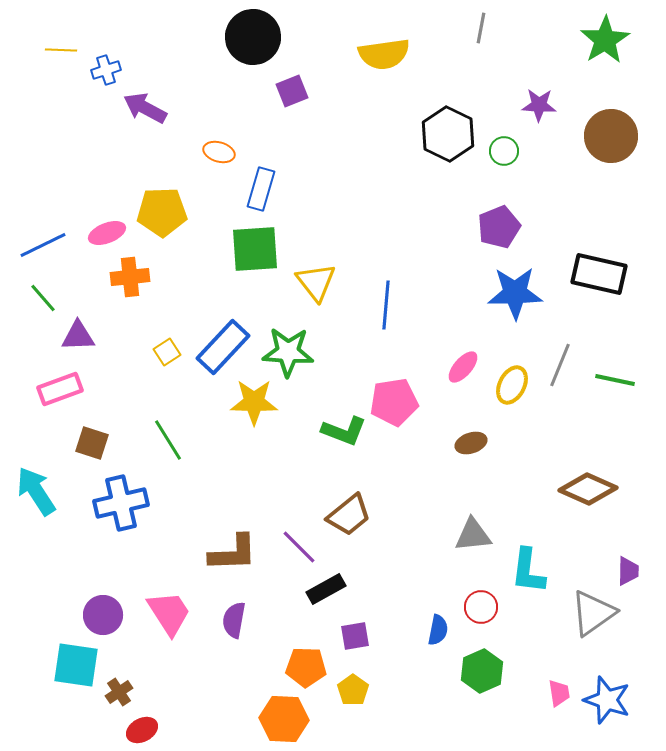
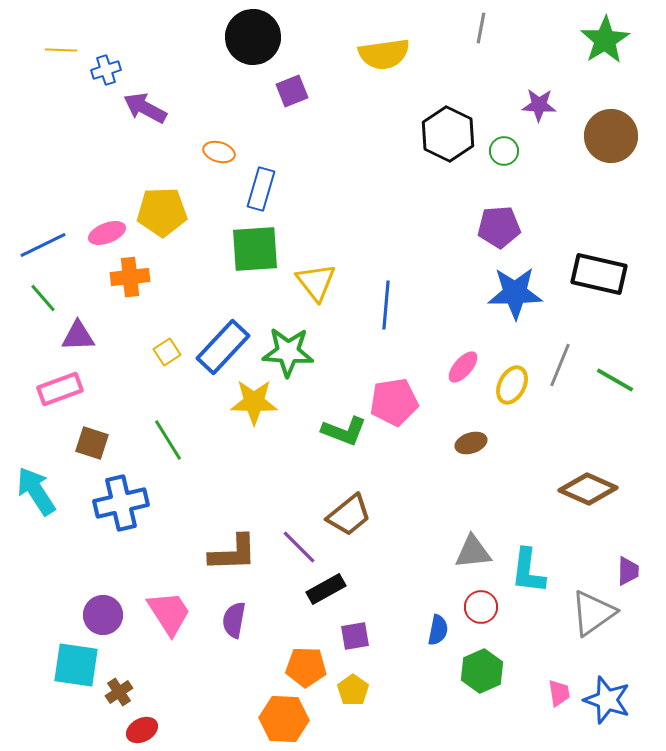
purple pentagon at (499, 227): rotated 18 degrees clockwise
green line at (615, 380): rotated 18 degrees clockwise
gray triangle at (473, 535): moved 17 px down
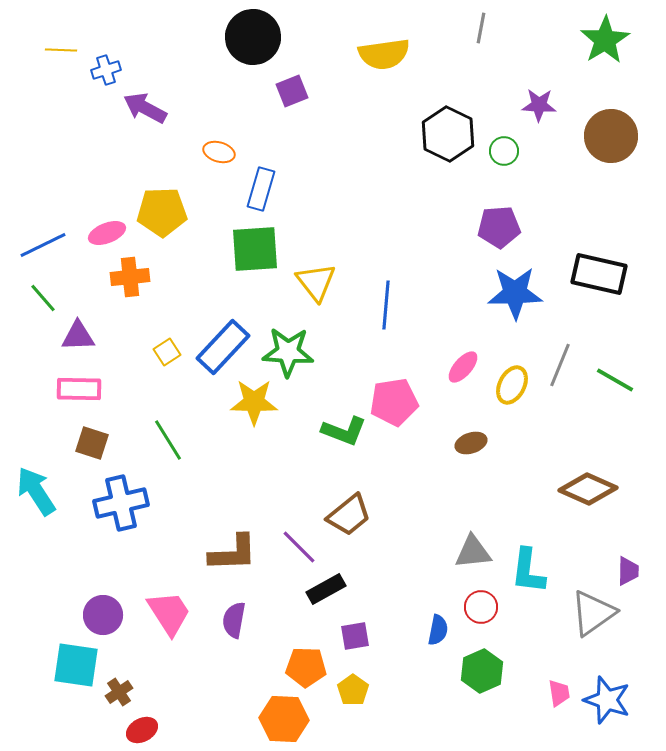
pink rectangle at (60, 389): moved 19 px right; rotated 21 degrees clockwise
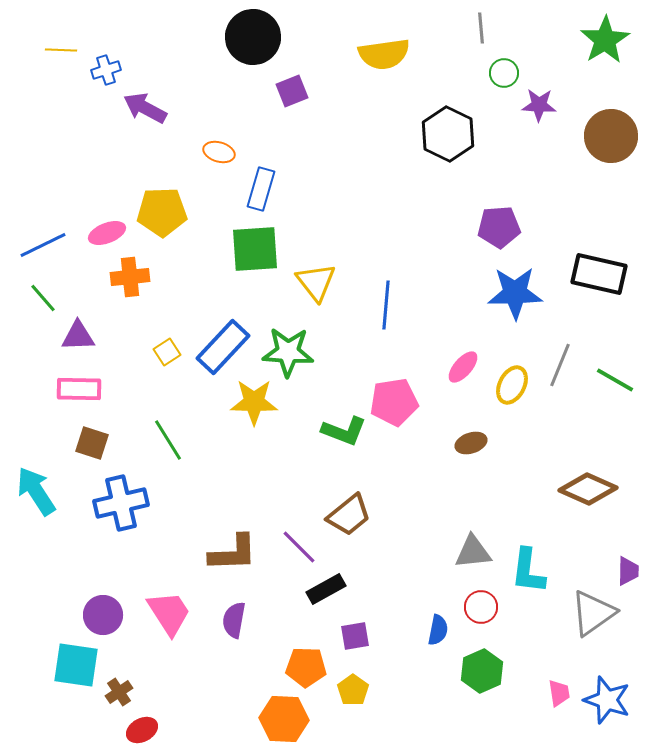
gray line at (481, 28): rotated 16 degrees counterclockwise
green circle at (504, 151): moved 78 px up
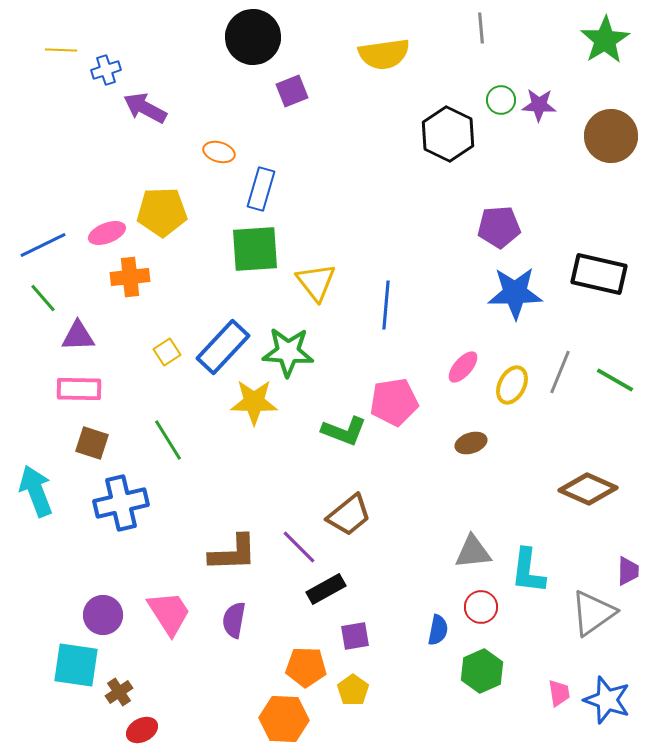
green circle at (504, 73): moved 3 px left, 27 px down
gray line at (560, 365): moved 7 px down
cyan arrow at (36, 491): rotated 12 degrees clockwise
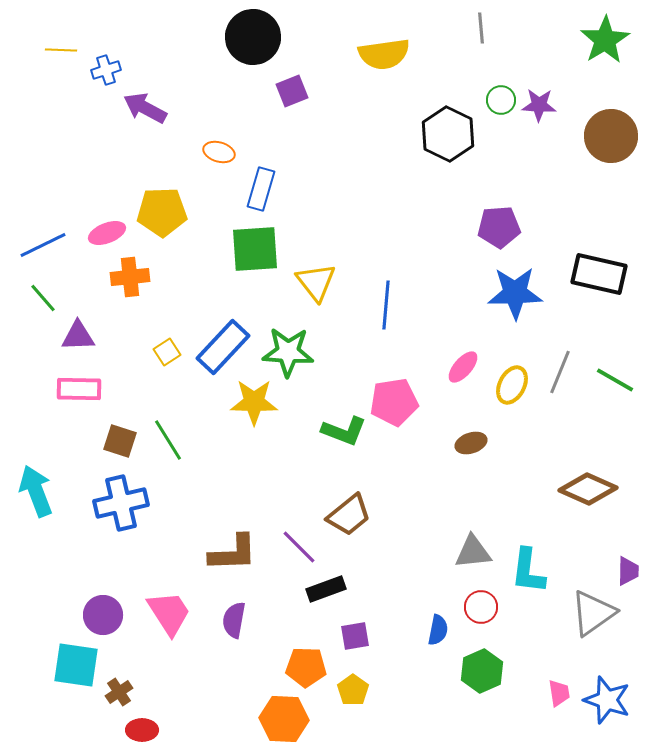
brown square at (92, 443): moved 28 px right, 2 px up
black rectangle at (326, 589): rotated 9 degrees clockwise
red ellipse at (142, 730): rotated 28 degrees clockwise
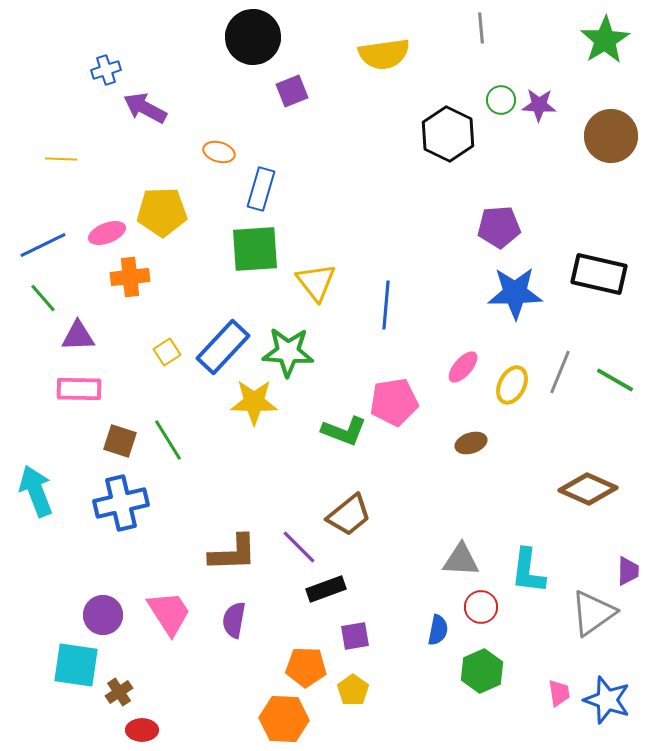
yellow line at (61, 50): moved 109 px down
gray triangle at (473, 552): moved 12 px left, 8 px down; rotated 9 degrees clockwise
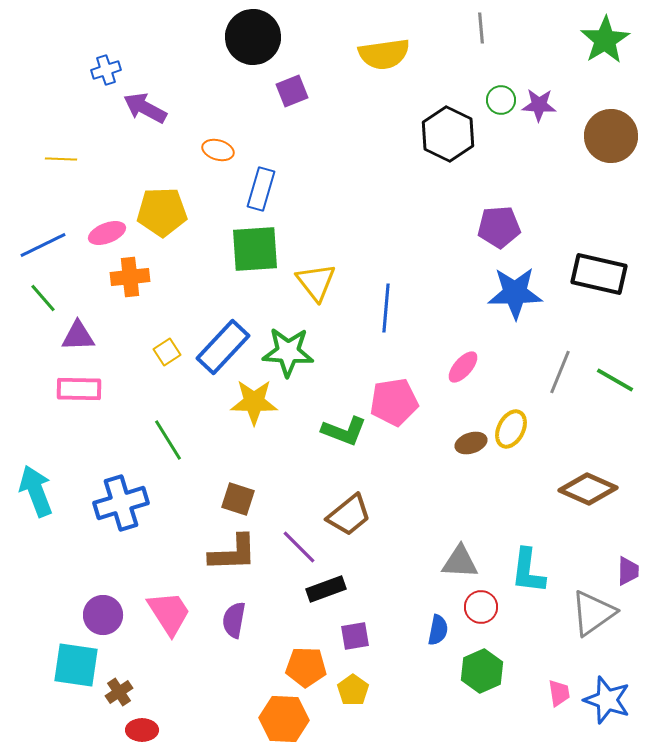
orange ellipse at (219, 152): moved 1 px left, 2 px up
blue line at (386, 305): moved 3 px down
yellow ellipse at (512, 385): moved 1 px left, 44 px down
brown square at (120, 441): moved 118 px right, 58 px down
blue cross at (121, 503): rotated 4 degrees counterclockwise
gray triangle at (461, 560): moved 1 px left, 2 px down
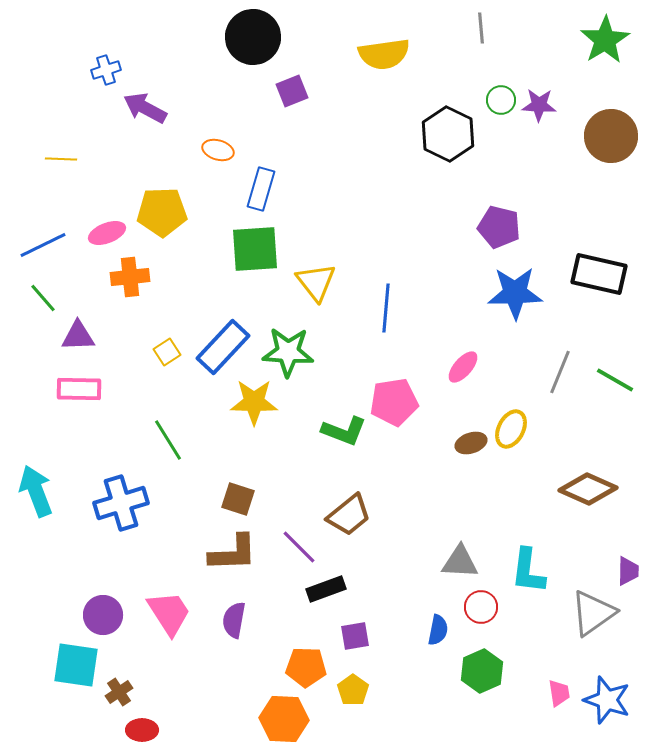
purple pentagon at (499, 227): rotated 18 degrees clockwise
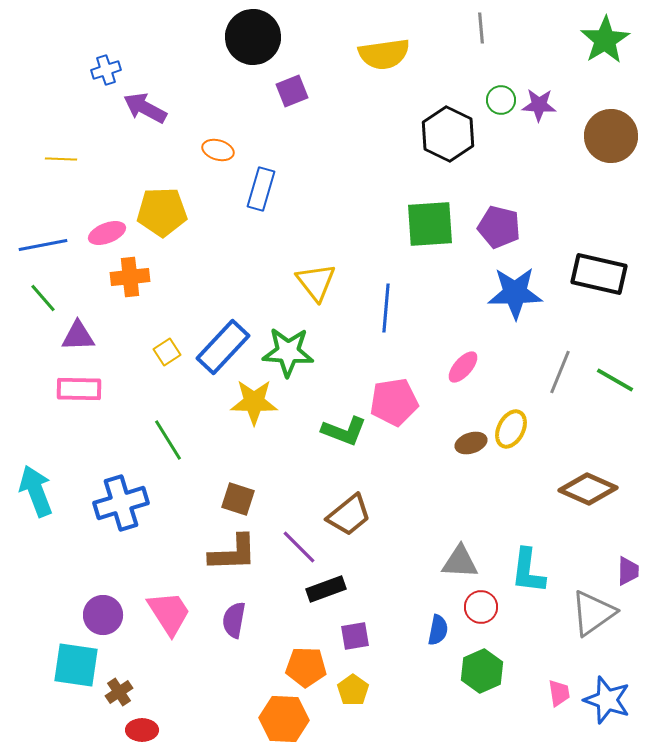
blue line at (43, 245): rotated 15 degrees clockwise
green square at (255, 249): moved 175 px right, 25 px up
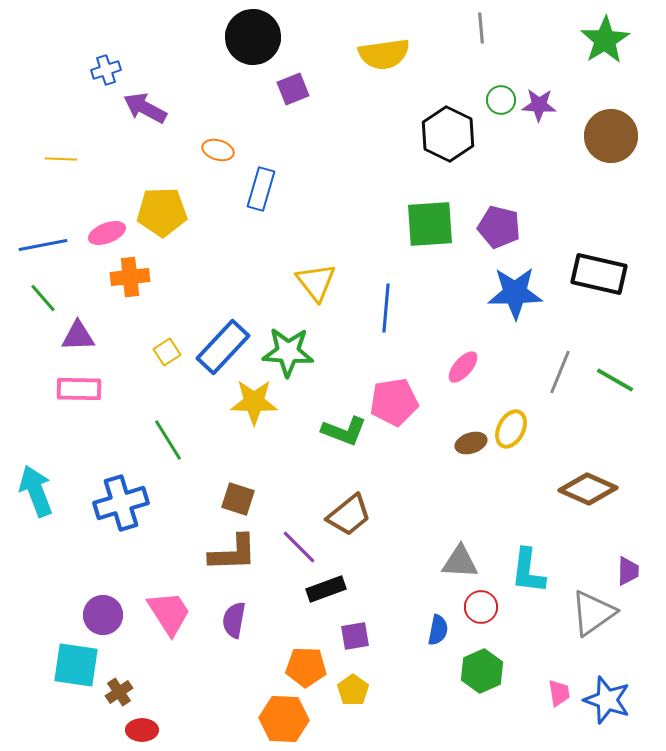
purple square at (292, 91): moved 1 px right, 2 px up
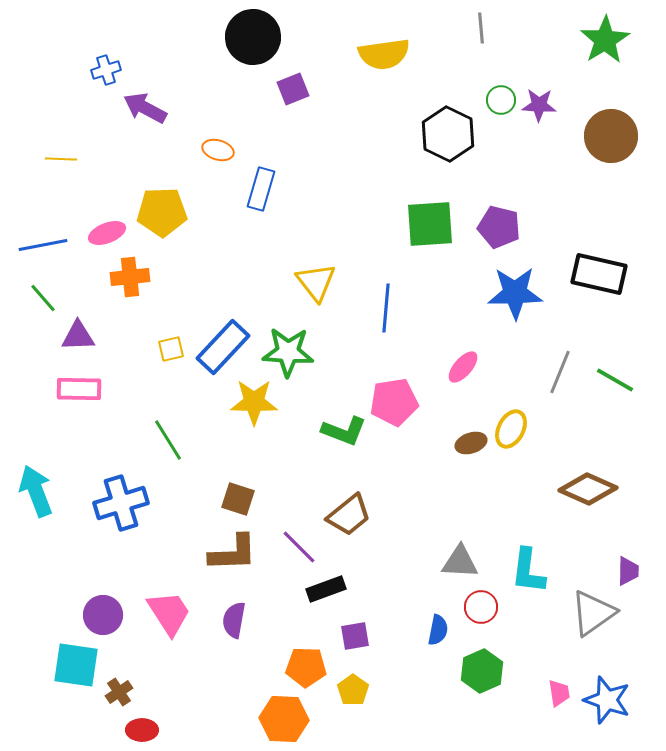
yellow square at (167, 352): moved 4 px right, 3 px up; rotated 20 degrees clockwise
